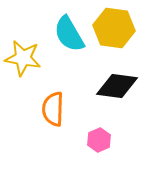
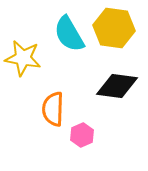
pink hexagon: moved 17 px left, 5 px up
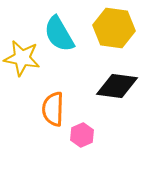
cyan semicircle: moved 10 px left
yellow star: moved 1 px left
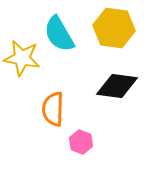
pink hexagon: moved 1 px left, 7 px down; rotated 15 degrees counterclockwise
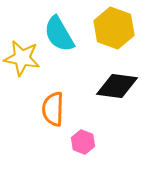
yellow hexagon: rotated 12 degrees clockwise
pink hexagon: moved 2 px right
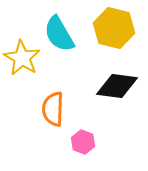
yellow hexagon: rotated 6 degrees counterclockwise
yellow star: rotated 21 degrees clockwise
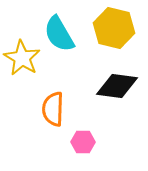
pink hexagon: rotated 20 degrees counterclockwise
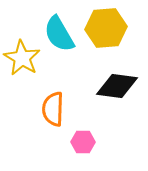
yellow hexagon: moved 8 px left; rotated 18 degrees counterclockwise
